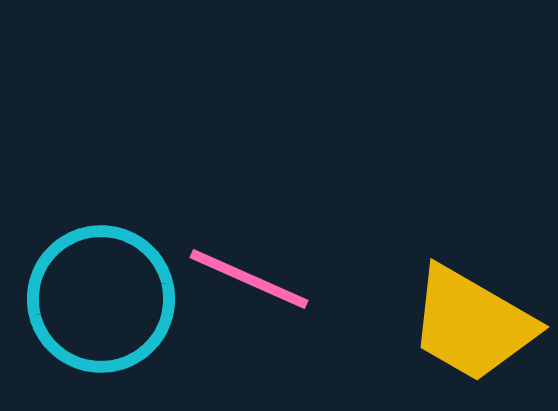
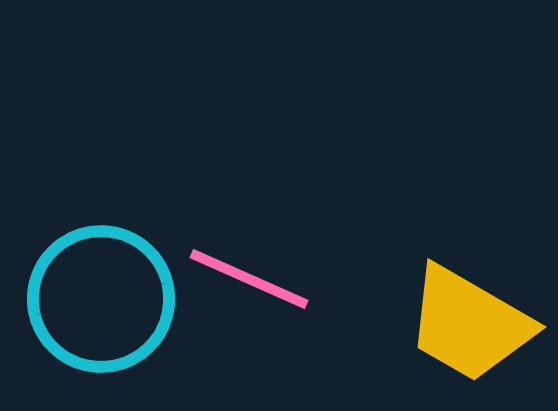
yellow trapezoid: moved 3 px left
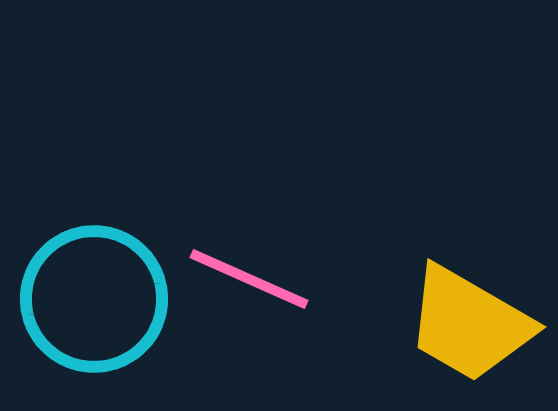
cyan circle: moved 7 px left
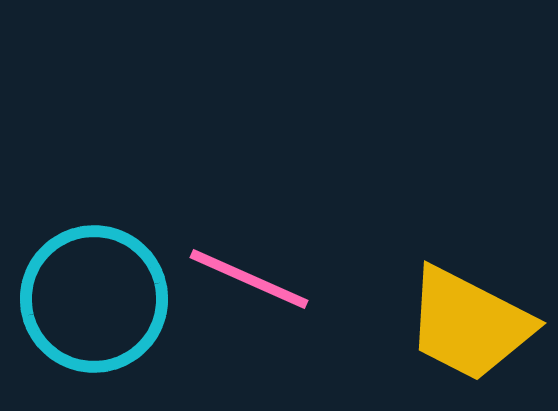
yellow trapezoid: rotated 3 degrees counterclockwise
